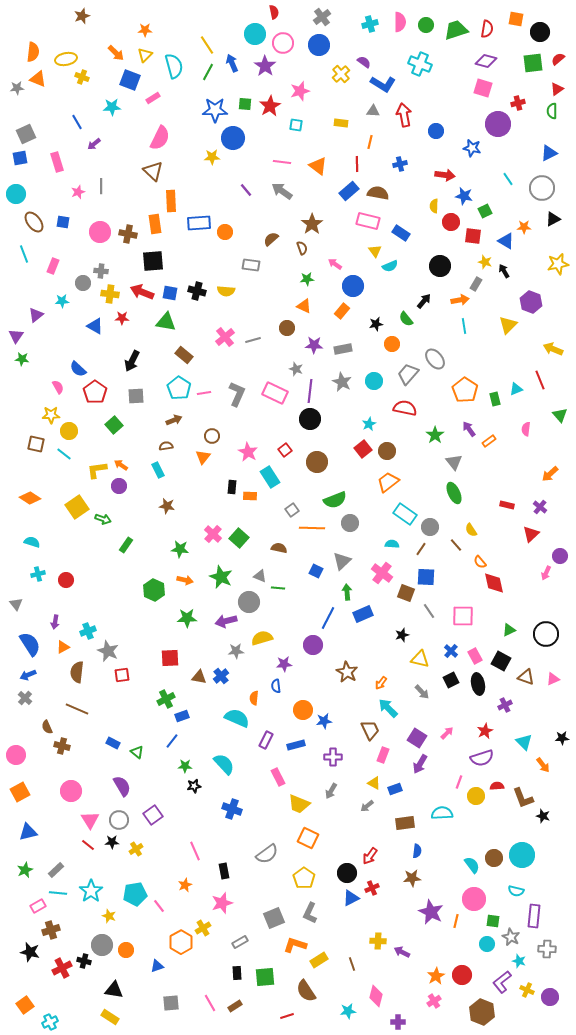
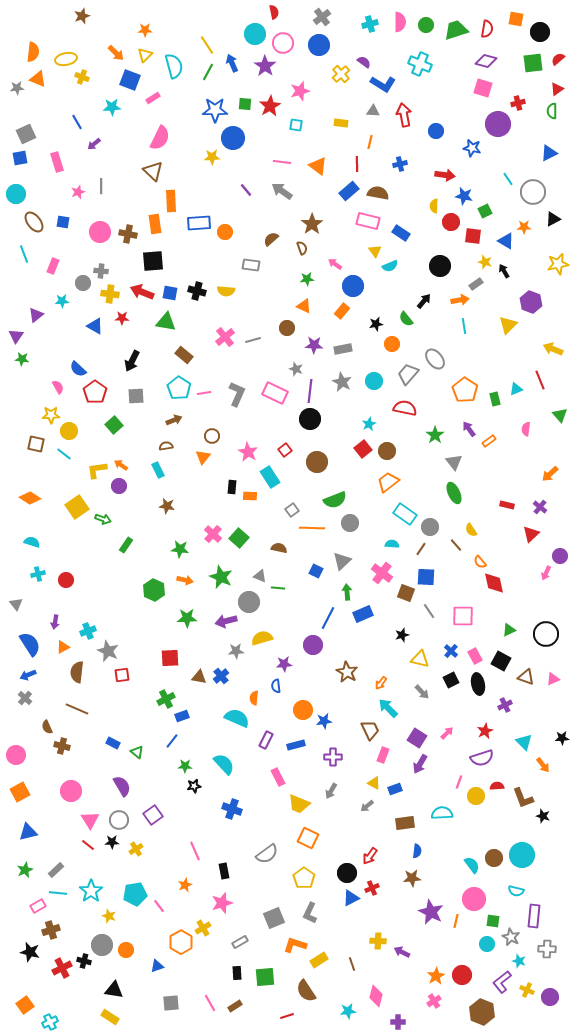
gray circle at (542, 188): moved 9 px left, 4 px down
gray rectangle at (476, 284): rotated 24 degrees clockwise
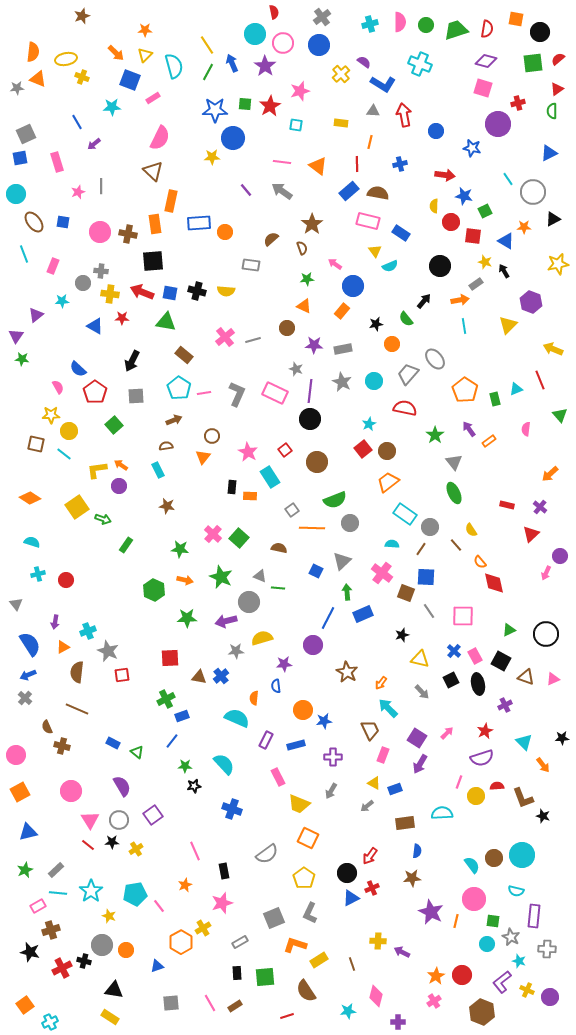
orange rectangle at (171, 201): rotated 15 degrees clockwise
blue cross at (451, 651): moved 3 px right
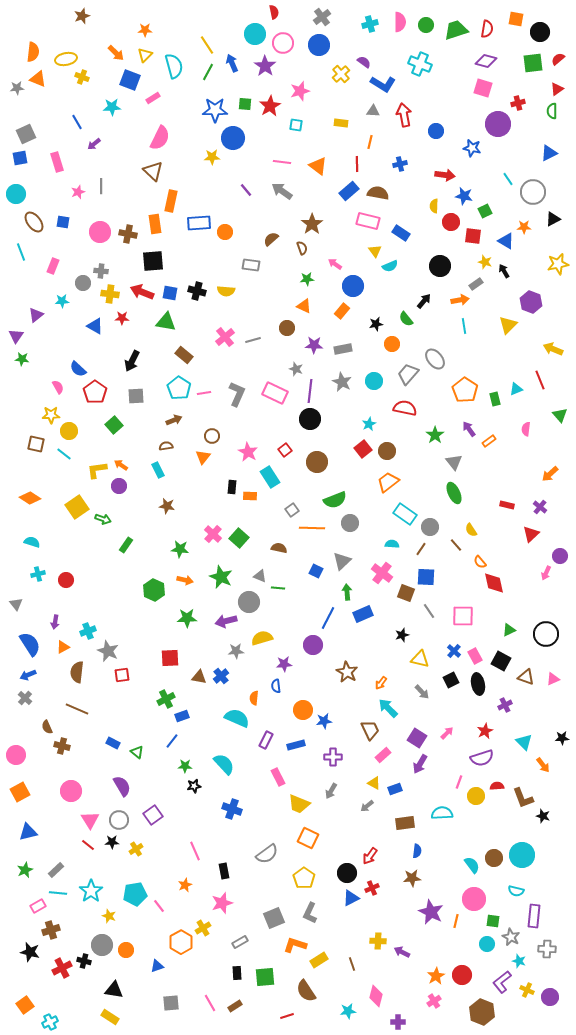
cyan line at (24, 254): moved 3 px left, 2 px up
pink rectangle at (383, 755): rotated 28 degrees clockwise
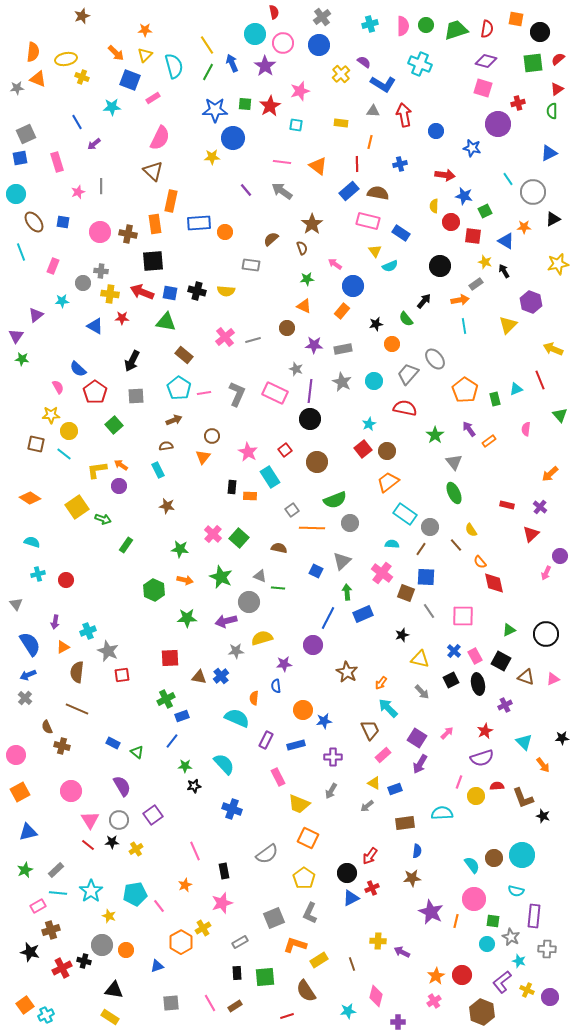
pink semicircle at (400, 22): moved 3 px right, 4 px down
cyan cross at (50, 1022): moved 4 px left, 7 px up
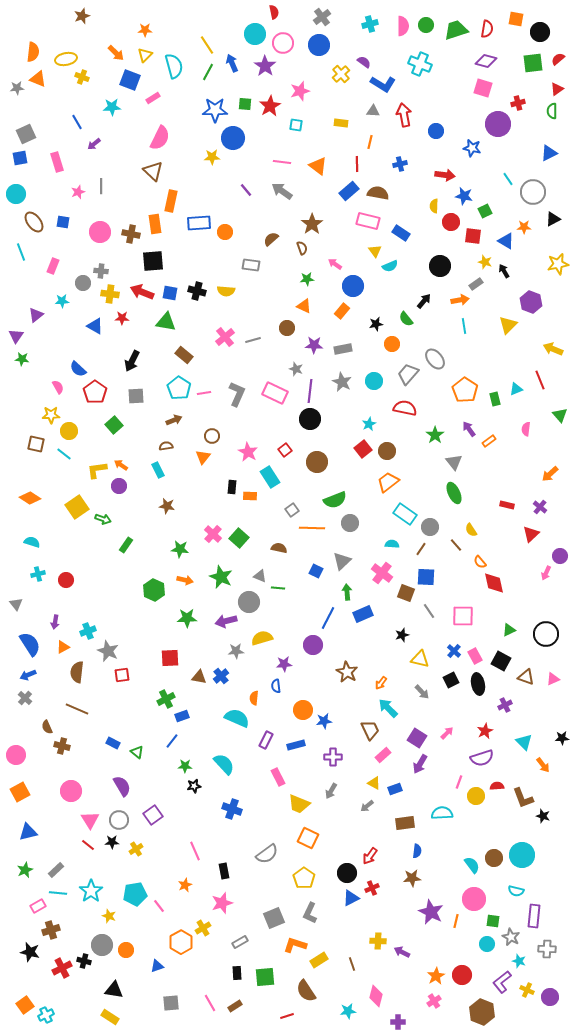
brown cross at (128, 234): moved 3 px right
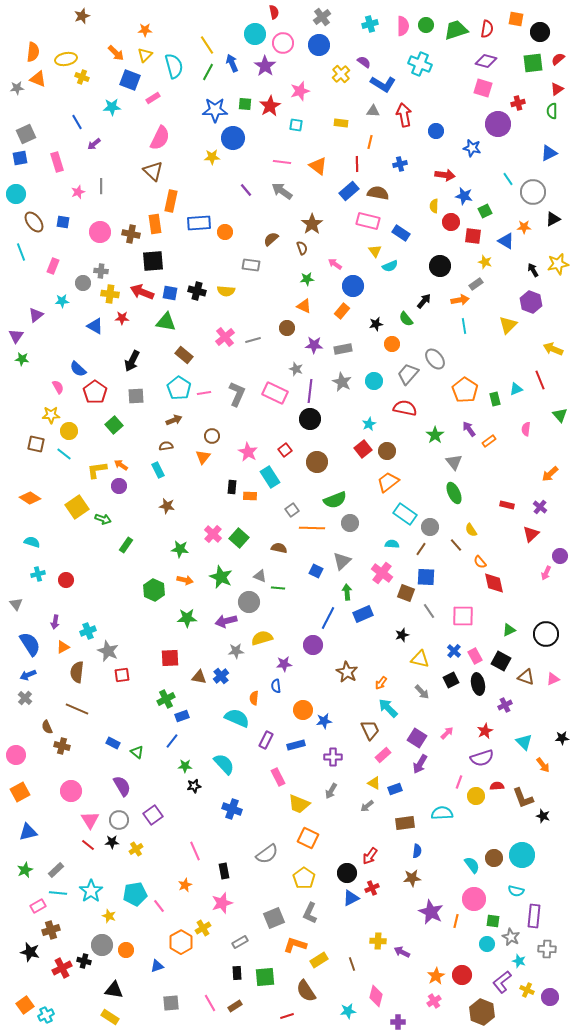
black arrow at (504, 271): moved 29 px right, 1 px up
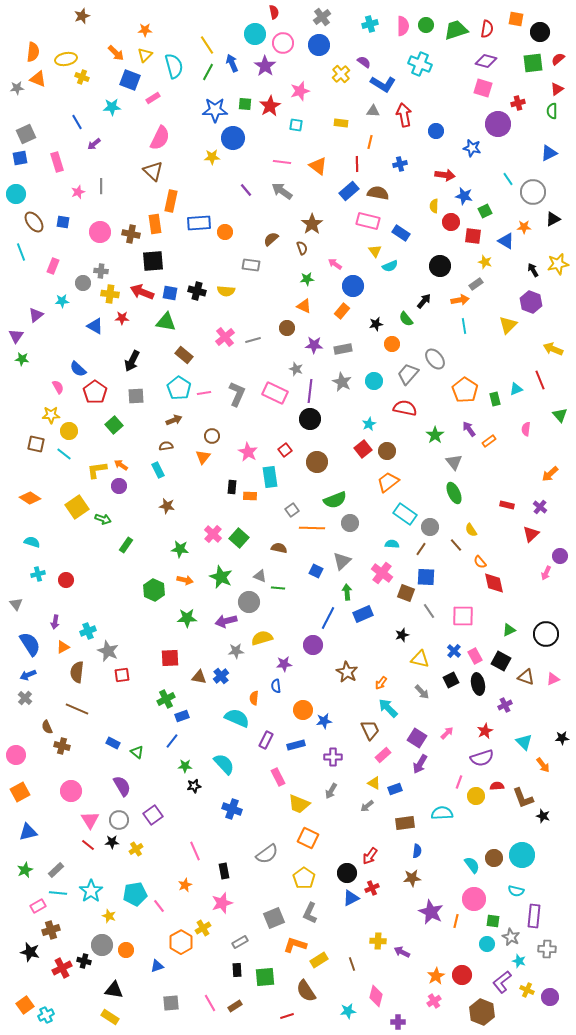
cyan rectangle at (270, 477): rotated 25 degrees clockwise
black rectangle at (237, 973): moved 3 px up
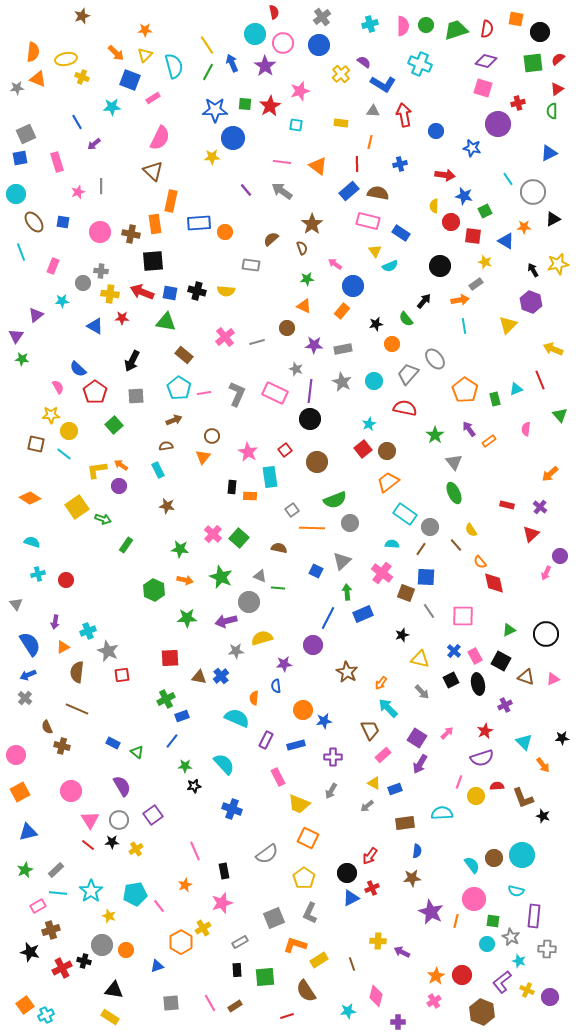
gray line at (253, 340): moved 4 px right, 2 px down
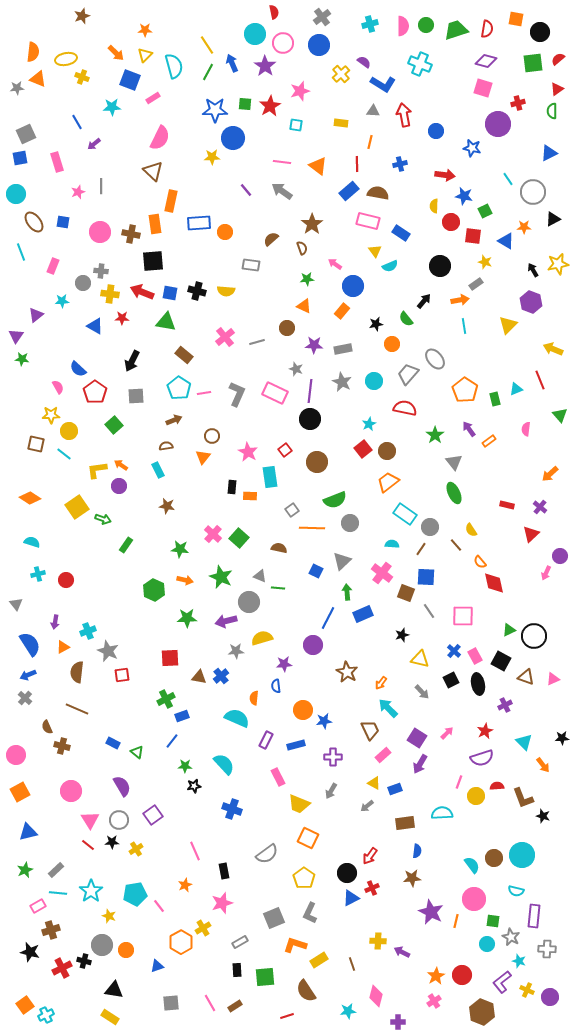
black circle at (546, 634): moved 12 px left, 2 px down
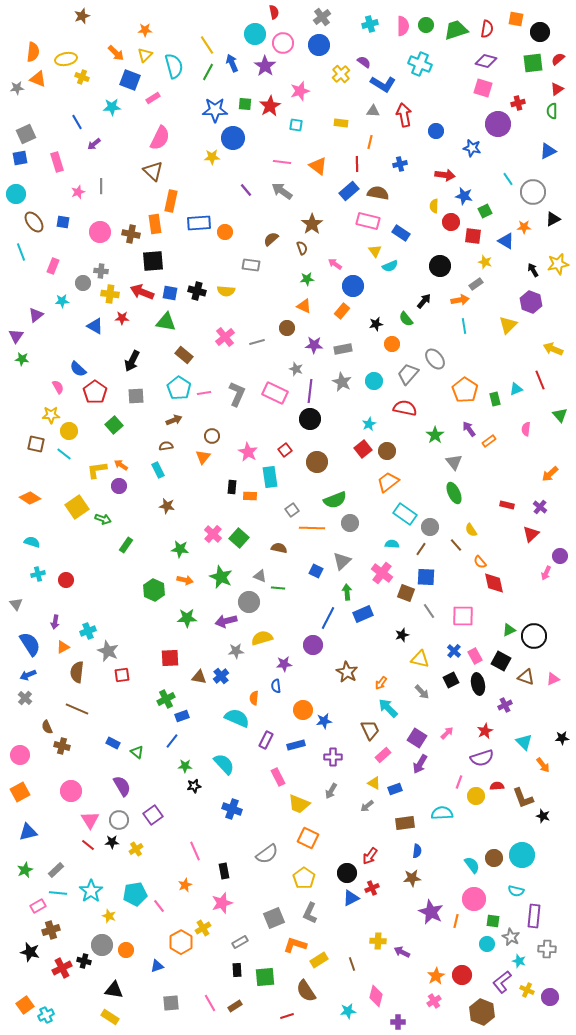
blue triangle at (549, 153): moved 1 px left, 2 px up
pink circle at (16, 755): moved 4 px right
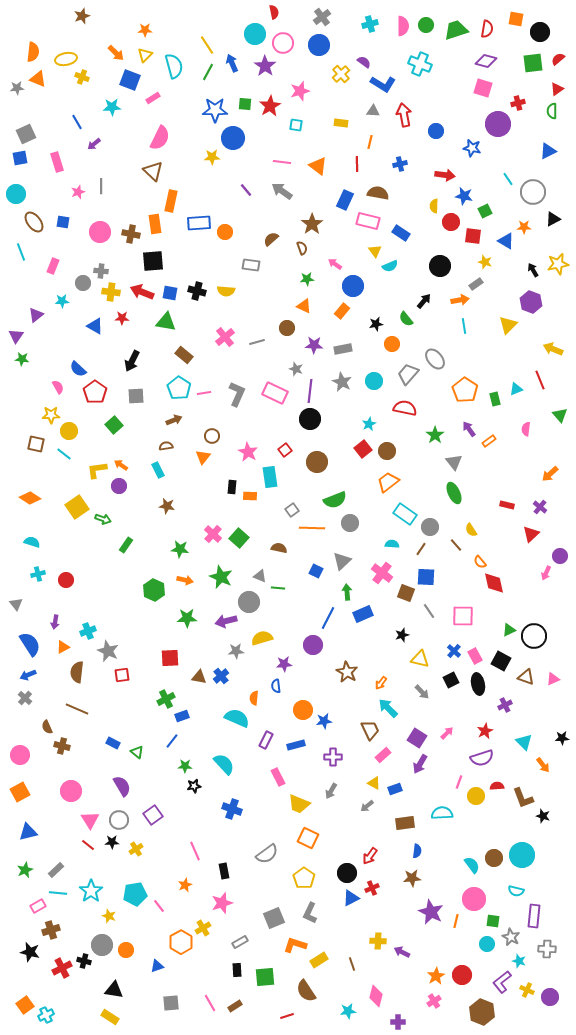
blue rectangle at (349, 191): moved 4 px left, 9 px down; rotated 24 degrees counterclockwise
yellow cross at (110, 294): moved 1 px right, 2 px up
